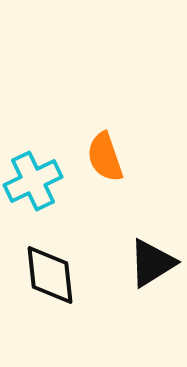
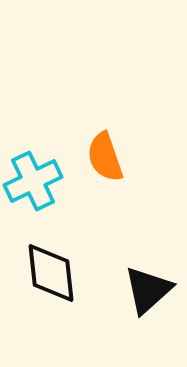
black triangle: moved 4 px left, 27 px down; rotated 10 degrees counterclockwise
black diamond: moved 1 px right, 2 px up
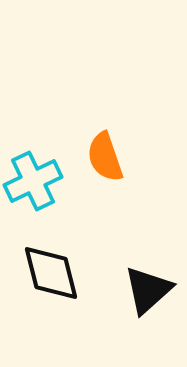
black diamond: rotated 8 degrees counterclockwise
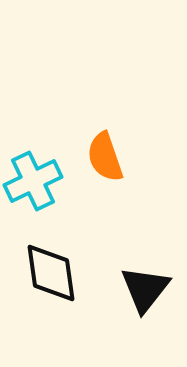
black diamond: rotated 6 degrees clockwise
black triangle: moved 3 px left, 1 px up; rotated 10 degrees counterclockwise
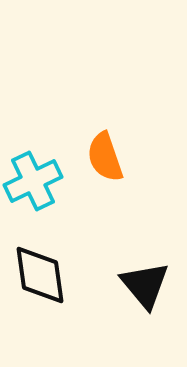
black diamond: moved 11 px left, 2 px down
black triangle: moved 4 px up; rotated 18 degrees counterclockwise
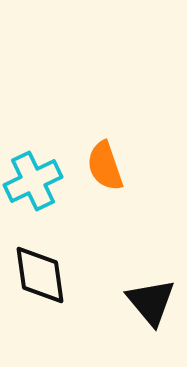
orange semicircle: moved 9 px down
black triangle: moved 6 px right, 17 px down
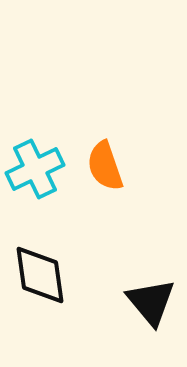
cyan cross: moved 2 px right, 12 px up
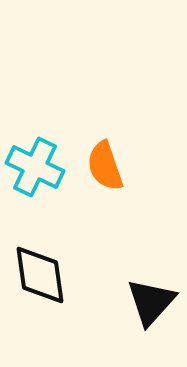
cyan cross: moved 2 px up; rotated 38 degrees counterclockwise
black triangle: rotated 22 degrees clockwise
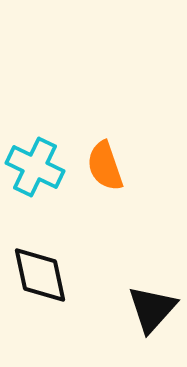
black diamond: rotated 4 degrees counterclockwise
black triangle: moved 1 px right, 7 px down
